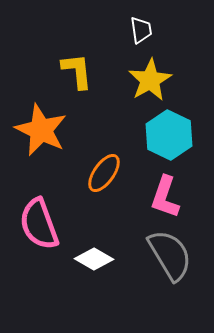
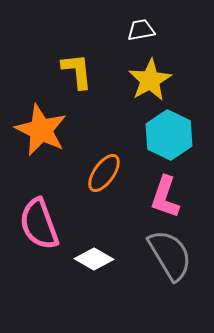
white trapezoid: rotated 92 degrees counterclockwise
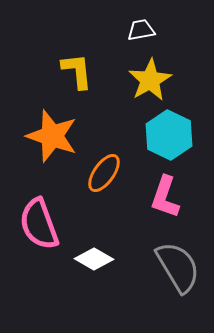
orange star: moved 11 px right, 6 px down; rotated 6 degrees counterclockwise
gray semicircle: moved 8 px right, 12 px down
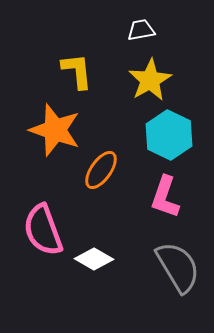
orange star: moved 3 px right, 6 px up
orange ellipse: moved 3 px left, 3 px up
pink semicircle: moved 4 px right, 6 px down
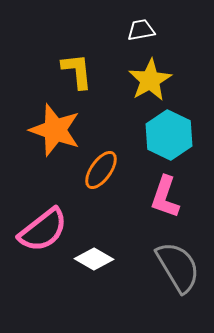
pink semicircle: rotated 108 degrees counterclockwise
